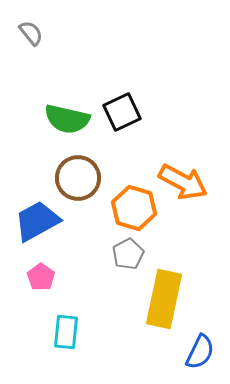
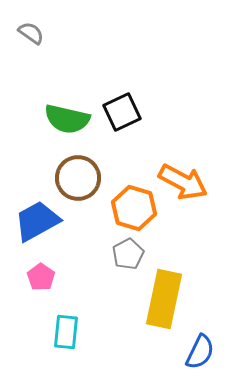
gray semicircle: rotated 16 degrees counterclockwise
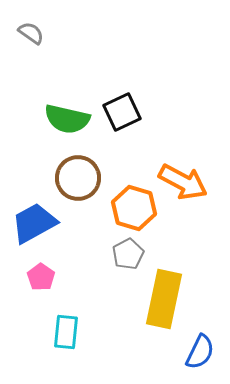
blue trapezoid: moved 3 px left, 2 px down
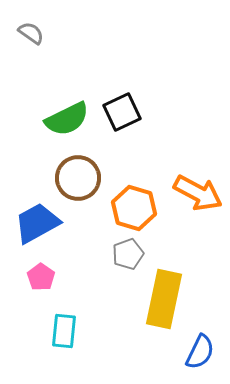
green semicircle: rotated 39 degrees counterclockwise
orange arrow: moved 15 px right, 11 px down
blue trapezoid: moved 3 px right
gray pentagon: rotated 8 degrees clockwise
cyan rectangle: moved 2 px left, 1 px up
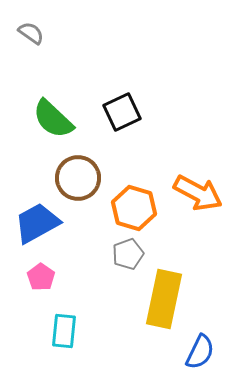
green semicircle: moved 14 px left; rotated 69 degrees clockwise
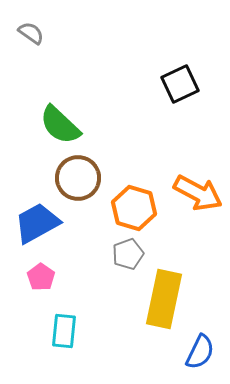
black square: moved 58 px right, 28 px up
green semicircle: moved 7 px right, 6 px down
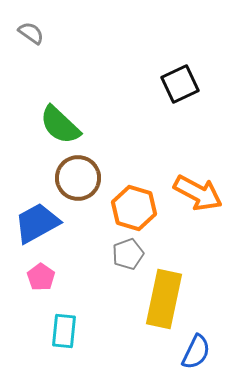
blue semicircle: moved 4 px left
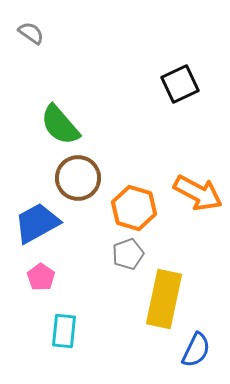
green semicircle: rotated 6 degrees clockwise
blue semicircle: moved 2 px up
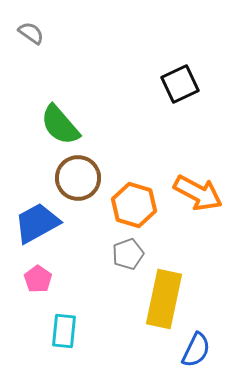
orange hexagon: moved 3 px up
pink pentagon: moved 3 px left, 2 px down
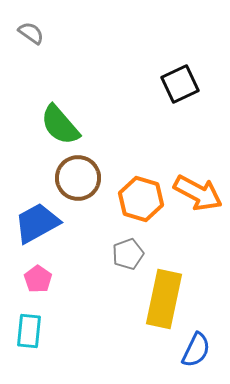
orange hexagon: moved 7 px right, 6 px up
cyan rectangle: moved 35 px left
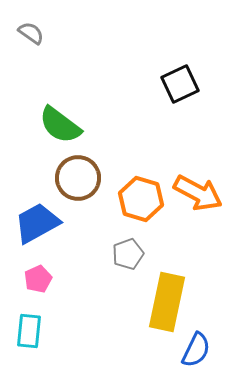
green semicircle: rotated 12 degrees counterclockwise
pink pentagon: rotated 12 degrees clockwise
yellow rectangle: moved 3 px right, 3 px down
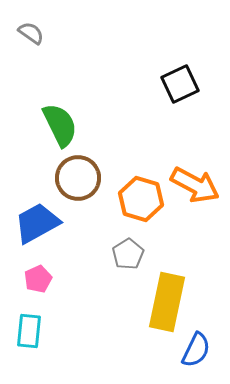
green semicircle: rotated 153 degrees counterclockwise
orange arrow: moved 3 px left, 8 px up
gray pentagon: rotated 12 degrees counterclockwise
